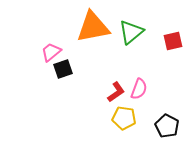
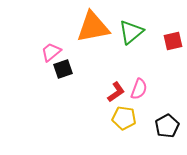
black pentagon: rotated 15 degrees clockwise
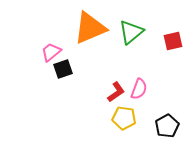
orange triangle: moved 3 px left, 1 px down; rotated 12 degrees counterclockwise
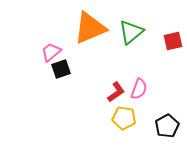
black square: moved 2 px left
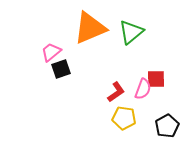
red square: moved 17 px left, 38 px down; rotated 12 degrees clockwise
pink semicircle: moved 4 px right
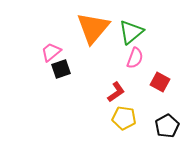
orange triangle: moved 3 px right; rotated 27 degrees counterclockwise
red square: moved 4 px right, 3 px down; rotated 30 degrees clockwise
pink semicircle: moved 8 px left, 31 px up
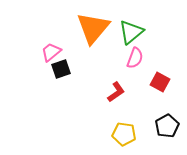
yellow pentagon: moved 16 px down
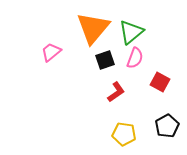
black square: moved 44 px right, 9 px up
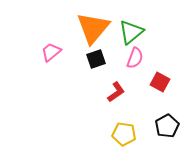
black square: moved 9 px left, 1 px up
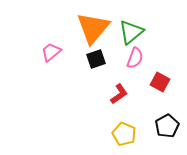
red L-shape: moved 3 px right, 2 px down
yellow pentagon: rotated 15 degrees clockwise
